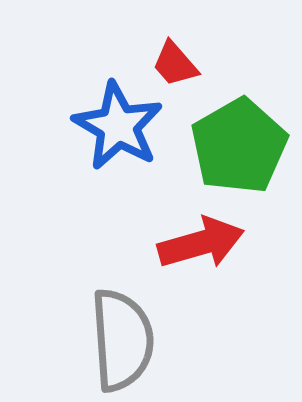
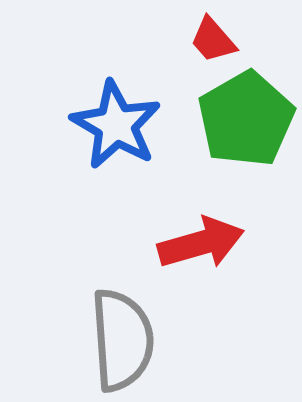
red trapezoid: moved 38 px right, 24 px up
blue star: moved 2 px left, 1 px up
green pentagon: moved 7 px right, 27 px up
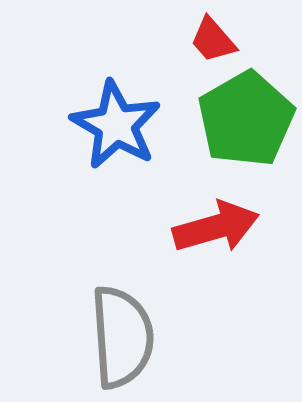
red arrow: moved 15 px right, 16 px up
gray semicircle: moved 3 px up
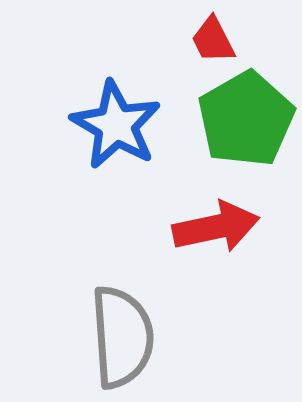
red trapezoid: rotated 14 degrees clockwise
red arrow: rotated 4 degrees clockwise
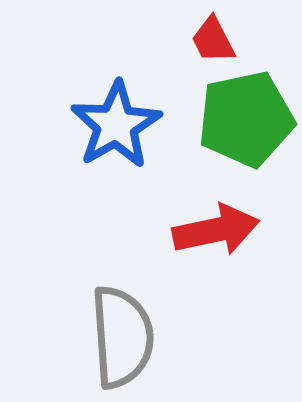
green pentagon: rotated 18 degrees clockwise
blue star: rotated 12 degrees clockwise
red arrow: moved 3 px down
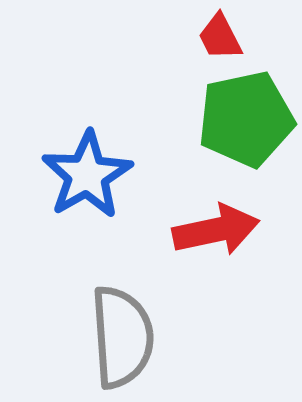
red trapezoid: moved 7 px right, 3 px up
blue star: moved 29 px left, 50 px down
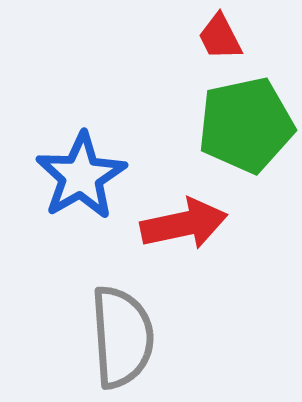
green pentagon: moved 6 px down
blue star: moved 6 px left, 1 px down
red arrow: moved 32 px left, 6 px up
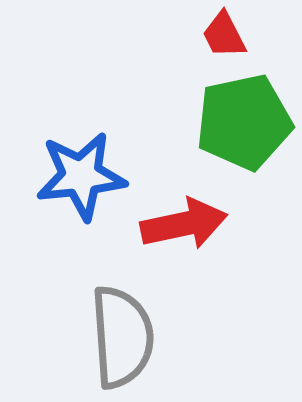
red trapezoid: moved 4 px right, 2 px up
green pentagon: moved 2 px left, 3 px up
blue star: rotated 24 degrees clockwise
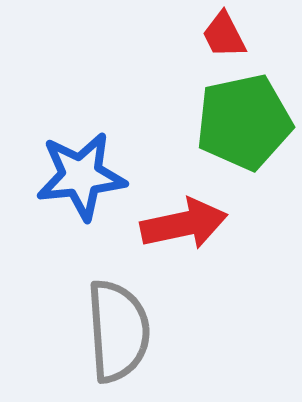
gray semicircle: moved 4 px left, 6 px up
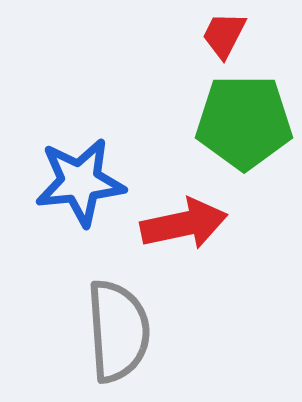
red trapezoid: rotated 54 degrees clockwise
green pentagon: rotated 12 degrees clockwise
blue star: moved 1 px left, 6 px down
